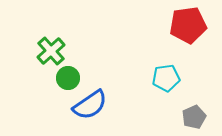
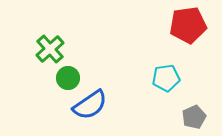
green cross: moved 1 px left, 2 px up
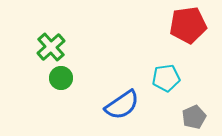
green cross: moved 1 px right, 2 px up
green circle: moved 7 px left
blue semicircle: moved 32 px right
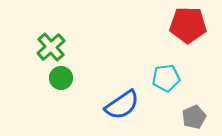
red pentagon: rotated 9 degrees clockwise
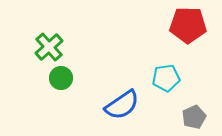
green cross: moved 2 px left
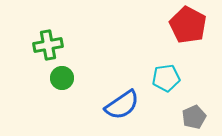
red pentagon: rotated 27 degrees clockwise
green cross: moved 1 px left, 2 px up; rotated 32 degrees clockwise
green circle: moved 1 px right
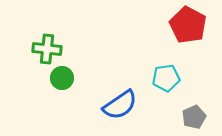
green cross: moved 1 px left, 4 px down; rotated 16 degrees clockwise
blue semicircle: moved 2 px left
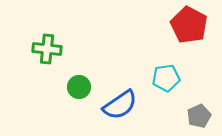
red pentagon: moved 1 px right
green circle: moved 17 px right, 9 px down
gray pentagon: moved 5 px right, 1 px up
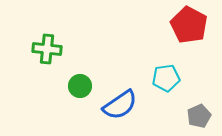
green circle: moved 1 px right, 1 px up
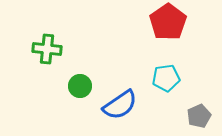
red pentagon: moved 21 px left, 3 px up; rotated 9 degrees clockwise
